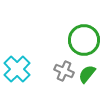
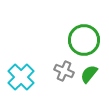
cyan cross: moved 4 px right, 8 px down
green semicircle: moved 2 px right
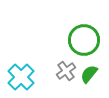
gray cross: moved 2 px right; rotated 30 degrees clockwise
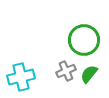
gray cross: rotated 12 degrees clockwise
cyan cross: rotated 32 degrees clockwise
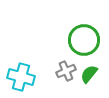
cyan cross: rotated 28 degrees clockwise
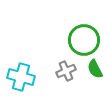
green semicircle: moved 6 px right, 5 px up; rotated 66 degrees counterclockwise
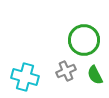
green semicircle: moved 6 px down
cyan cross: moved 4 px right
